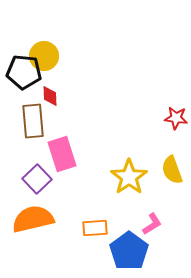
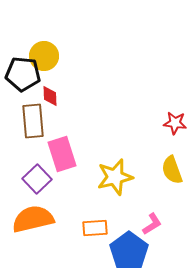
black pentagon: moved 1 px left, 2 px down
red star: moved 1 px left, 5 px down
yellow star: moved 14 px left; rotated 21 degrees clockwise
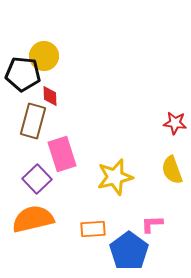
brown rectangle: rotated 20 degrees clockwise
pink L-shape: rotated 150 degrees counterclockwise
orange rectangle: moved 2 px left, 1 px down
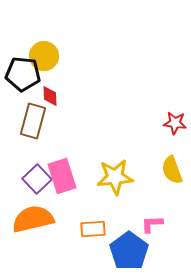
pink rectangle: moved 22 px down
yellow star: rotated 9 degrees clockwise
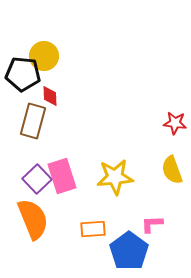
orange semicircle: rotated 81 degrees clockwise
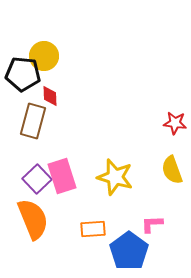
yellow star: rotated 21 degrees clockwise
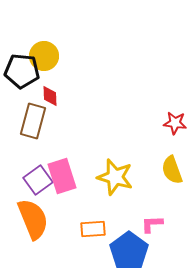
black pentagon: moved 1 px left, 3 px up
purple square: moved 1 px right, 1 px down; rotated 8 degrees clockwise
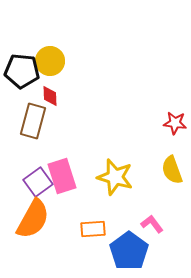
yellow circle: moved 6 px right, 5 px down
purple square: moved 2 px down
orange semicircle: rotated 51 degrees clockwise
pink L-shape: rotated 55 degrees clockwise
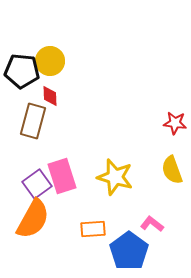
purple square: moved 1 px left, 2 px down
pink L-shape: rotated 15 degrees counterclockwise
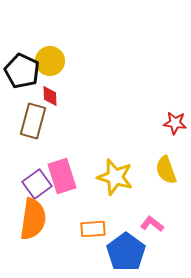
black pentagon: rotated 20 degrees clockwise
yellow semicircle: moved 6 px left
orange semicircle: rotated 21 degrees counterclockwise
blue pentagon: moved 3 px left, 1 px down
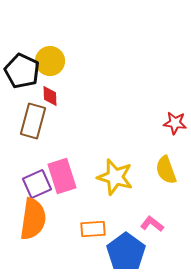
purple square: rotated 12 degrees clockwise
